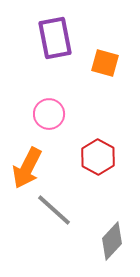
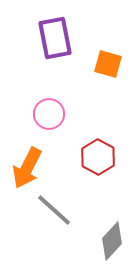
orange square: moved 3 px right, 1 px down
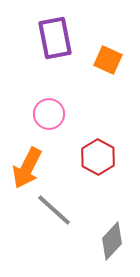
orange square: moved 4 px up; rotated 8 degrees clockwise
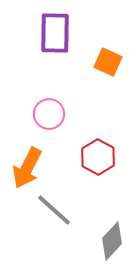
purple rectangle: moved 5 px up; rotated 12 degrees clockwise
orange square: moved 2 px down
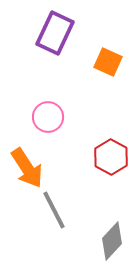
purple rectangle: rotated 24 degrees clockwise
pink circle: moved 1 px left, 3 px down
red hexagon: moved 13 px right
orange arrow: rotated 60 degrees counterclockwise
gray line: rotated 21 degrees clockwise
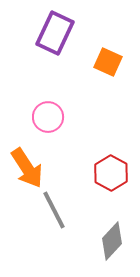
red hexagon: moved 16 px down
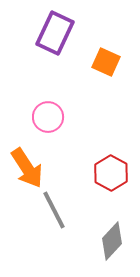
orange square: moved 2 px left
